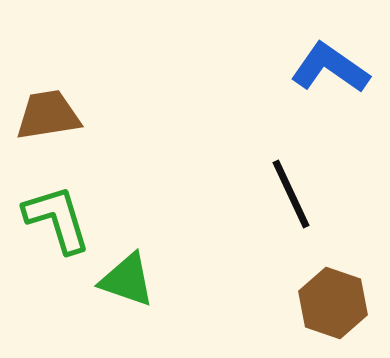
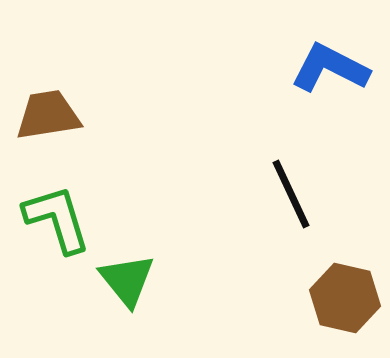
blue L-shape: rotated 8 degrees counterclockwise
green triangle: rotated 32 degrees clockwise
brown hexagon: moved 12 px right, 5 px up; rotated 6 degrees counterclockwise
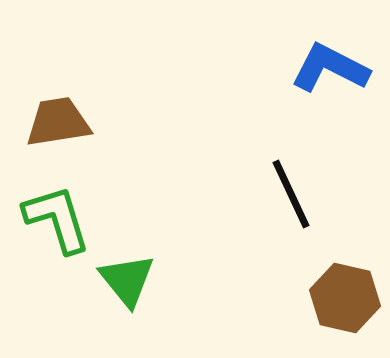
brown trapezoid: moved 10 px right, 7 px down
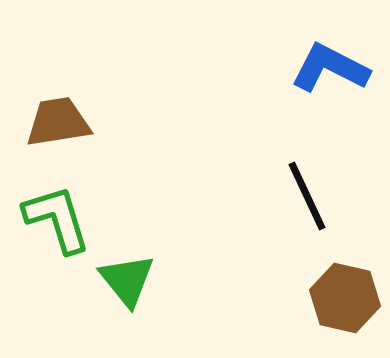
black line: moved 16 px right, 2 px down
